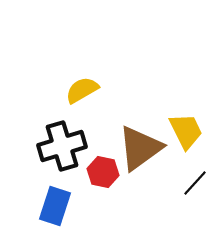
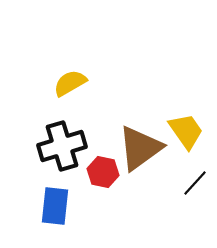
yellow semicircle: moved 12 px left, 7 px up
yellow trapezoid: rotated 9 degrees counterclockwise
blue rectangle: rotated 12 degrees counterclockwise
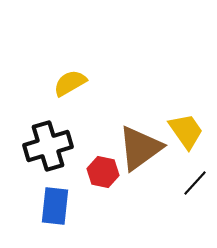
black cross: moved 14 px left
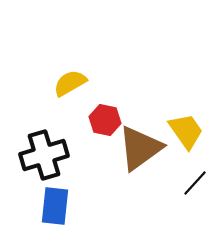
black cross: moved 4 px left, 9 px down
red hexagon: moved 2 px right, 52 px up
